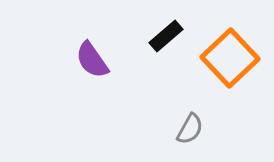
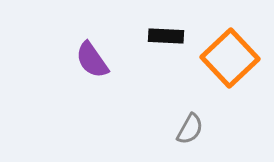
black rectangle: rotated 44 degrees clockwise
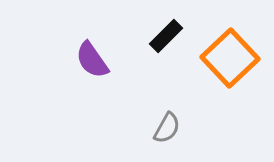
black rectangle: rotated 48 degrees counterclockwise
gray semicircle: moved 23 px left, 1 px up
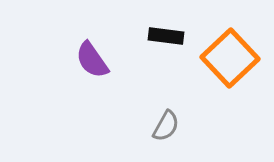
black rectangle: rotated 52 degrees clockwise
gray semicircle: moved 1 px left, 2 px up
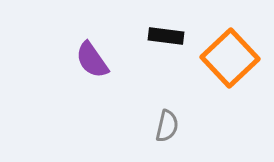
gray semicircle: moved 1 px right; rotated 16 degrees counterclockwise
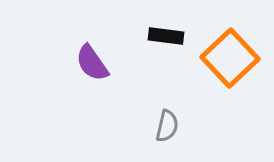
purple semicircle: moved 3 px down
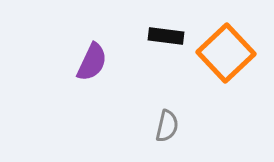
orange square: moved 4 px left, 5 px up
purple semicircle: moved 1 px up; rotated 120 degrees counterclockwise
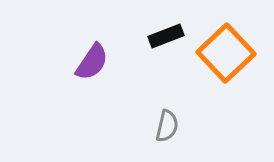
black rectangle: rotated 28 degrees counterclockwise
purple semicircle: rotated 9 degrees clockwise
